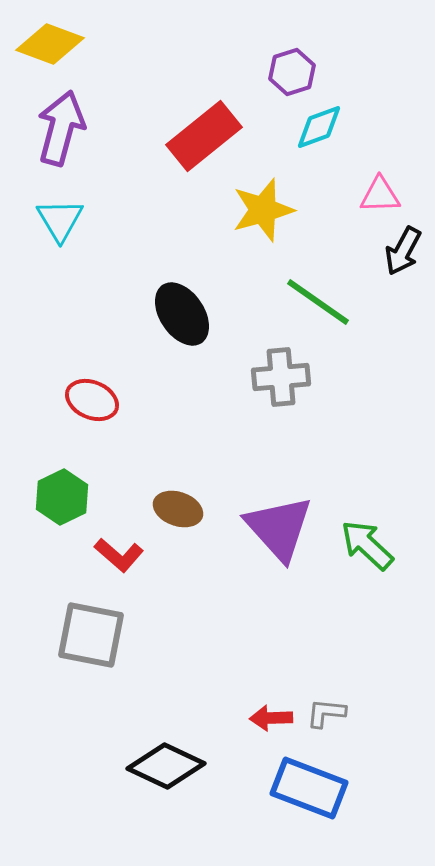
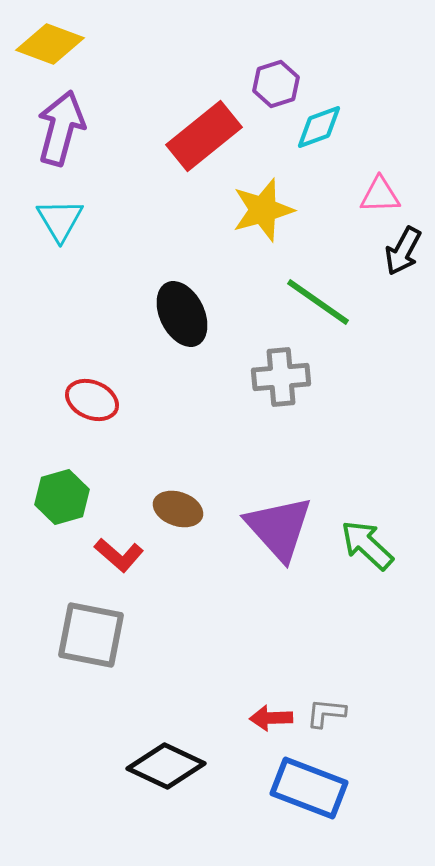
purple hexagon: moved 16 px left, 12 px down
black ellipse: rotated 8 degrees clockwise
green hexagon: rotated 10 degrees clockwise
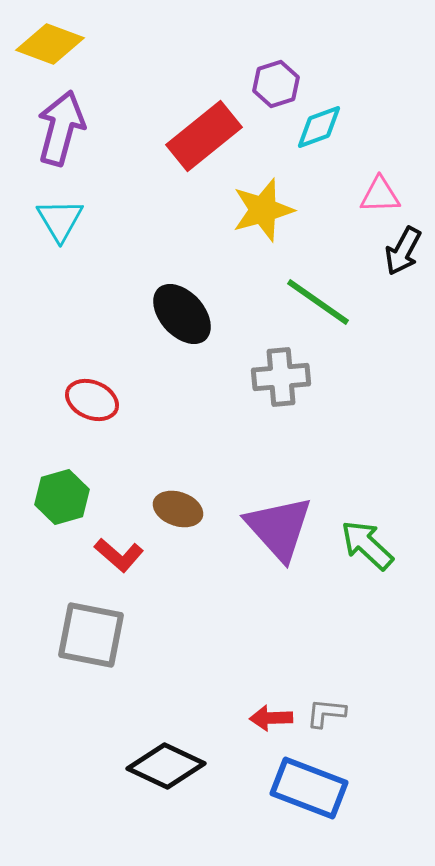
black ellipse: rotated 16 degrees counterclockwise
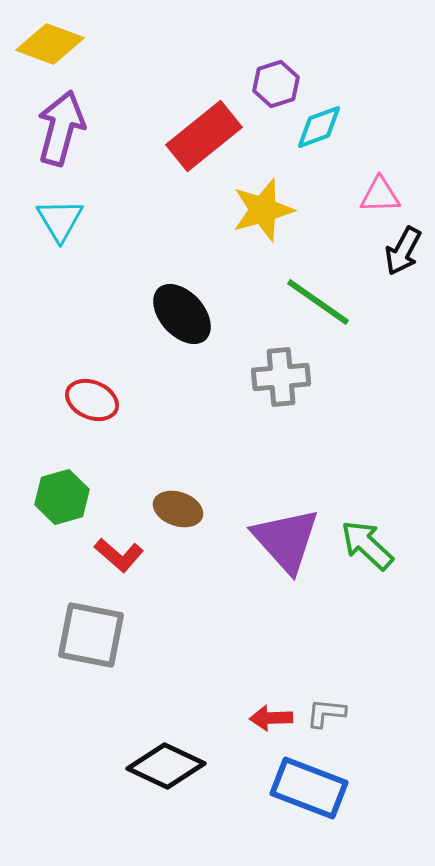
purple triangle: moved 7 px right, 12 px down
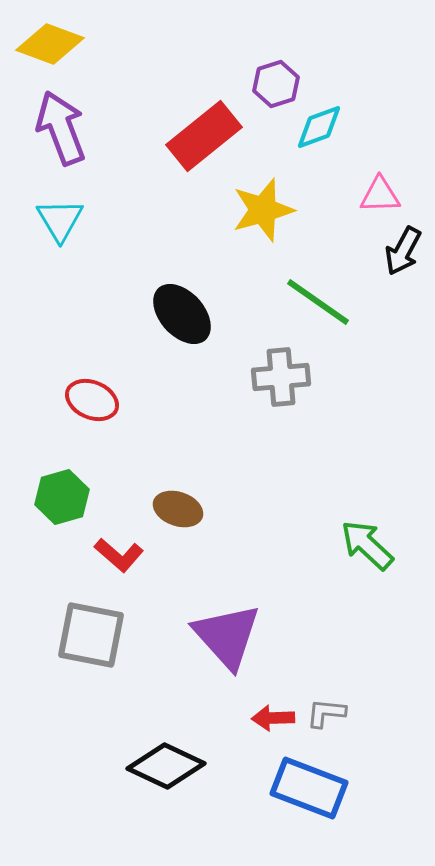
purple arrow: rotated 36 degrees counterclockwise
purple triangle: moved 59 px left, 96 px down
red arrow: moved 2 px right
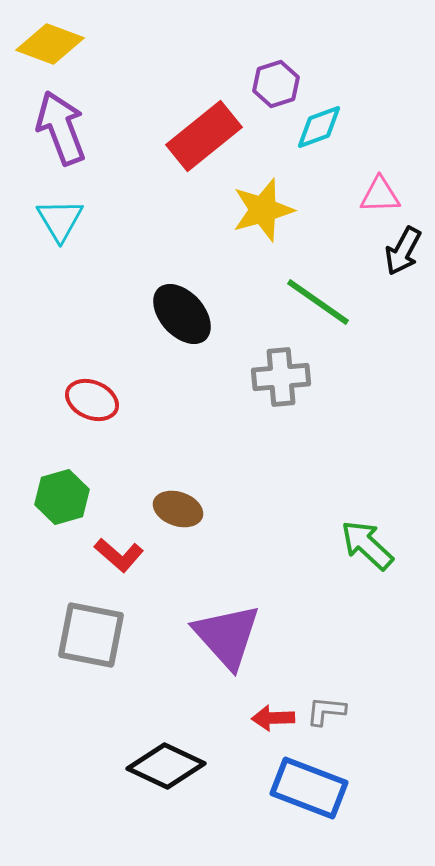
gray L-shape: moved 2 px up
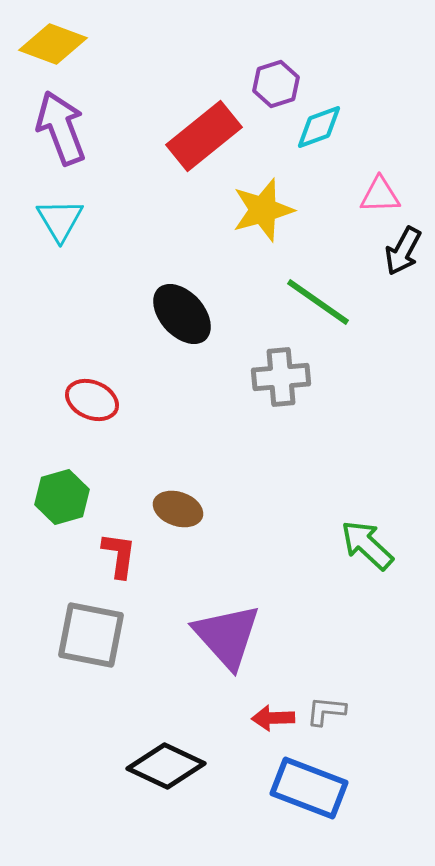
yellow diamond: moved 3 px right
red L-shape: rotated 123 degrees counterclockwise
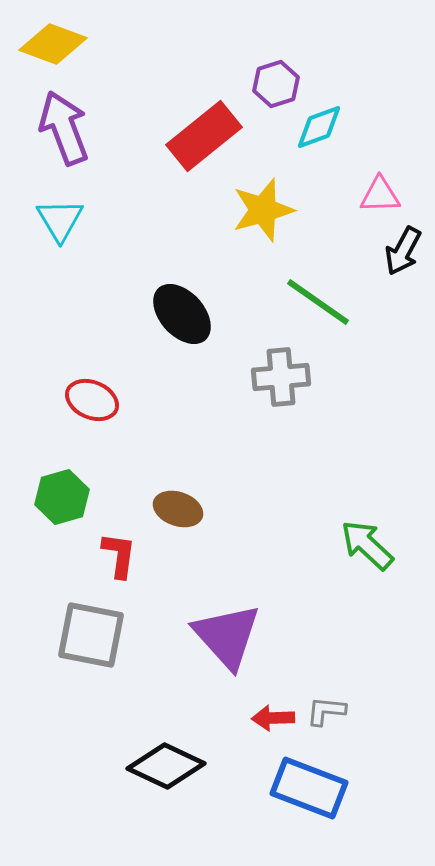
purple arrow: moved 3 px right
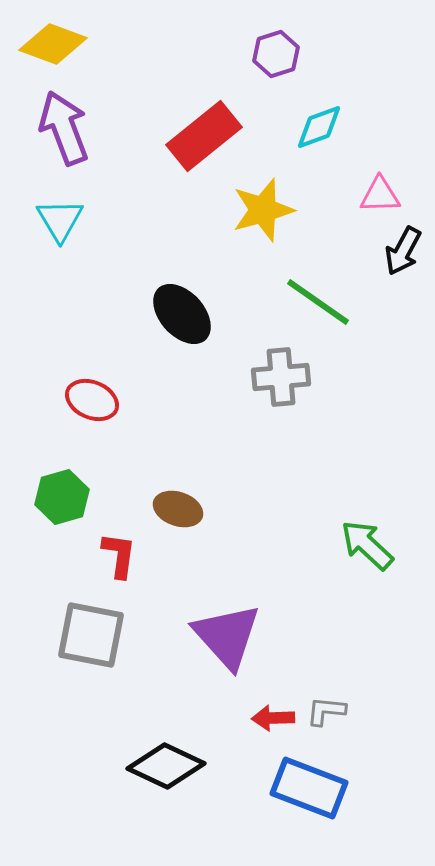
purple hexagon: moved 30 px up
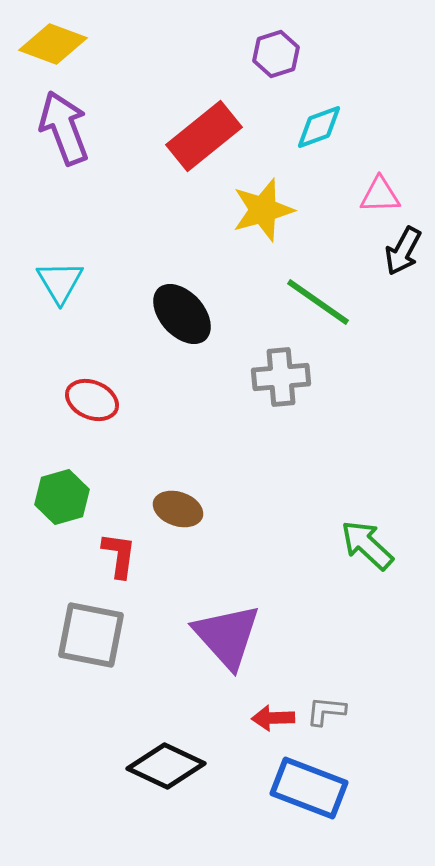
cyan triangle: moved 62 px down
